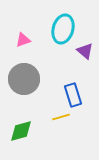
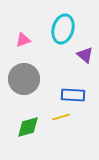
purple triangle: moved 4 px down
blue rectangle: rotated 70 degrees counterclockwise
green diamond: moved 7 px right, 4 px up
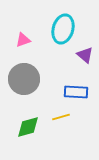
blue rectangle: moved 3 px right, 3 px up
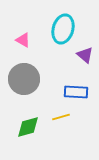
pink triangle: rotated 49 degrees clockwise
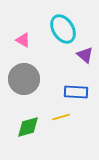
cyan ellipse: rotated 48 degrees counterclockwise
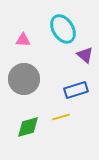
pink triangle: rotated 28 degrees counterclockwise
blue rectangle: moved 2 px up; rotated 20 degrees counterclockwise
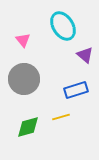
cyan ellipse: moved 3 px up
pink triangle: rotated 49 degrees clockwise
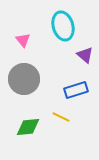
cyan ellipse: rotated 16 degrees clockwise
yellow line: rotated 42 degrees clockwise
green diamond: rotated 10 degrees clockwise
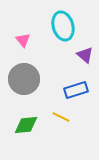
green diamond: moved 2 px left, 2 px up
